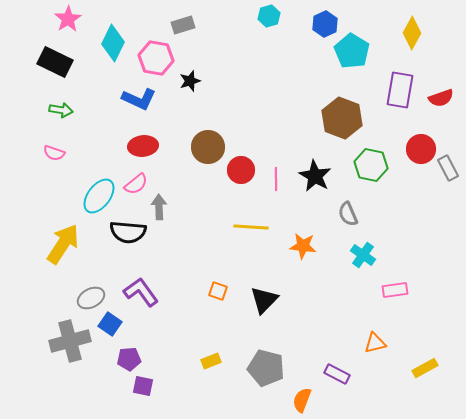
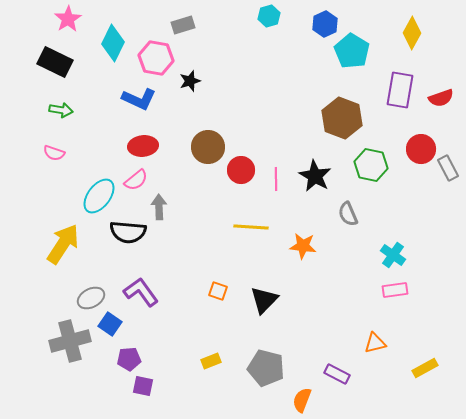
pink semicircle at (136, 184): moved 4 px up
cyan cross at (363, 255): moved 30 px right
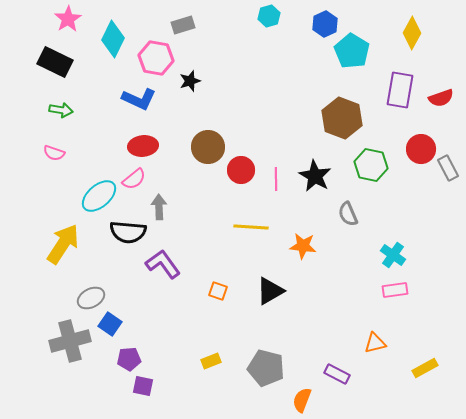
cyan diamond at (113, 43): moved 4 px up
pink semicircle at (136, 180): moved 2 px left, 1 px up
cyan ellipse at (99, 196): rotated 12 degrees clockwise
purple L-shape at (141, 292): moved 22 px right, 28 px up
black triangle at (264, 300): moved 6 px right, 9 px up; rotated 16 degrees clockwise
